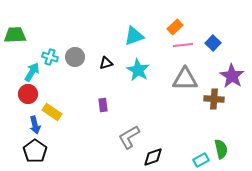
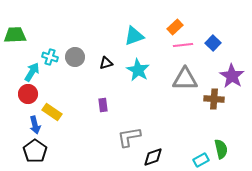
gray L-shape: rotated 20 degrees clockwise
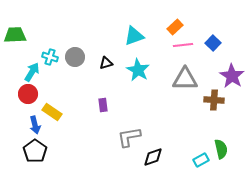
brown cross: moved 1 px down
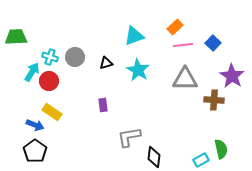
green trapezoid: moved 1 px right, 2 px down
red circle: moved 21 px right, 13 px up
blue arrow: rotated 54 degrees counterclockwise
black diamond: moved 1 px right; rotated 65 degrees counterclockwise
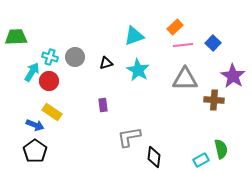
purple star: moved 1 px right
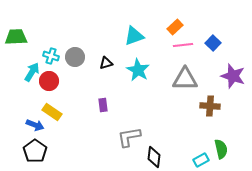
cyan cross: moved 1 px right, 1 px up
purple star: rotated 15 degrees counterclockwise
brown cross: moved 4 px left, 6 px down
